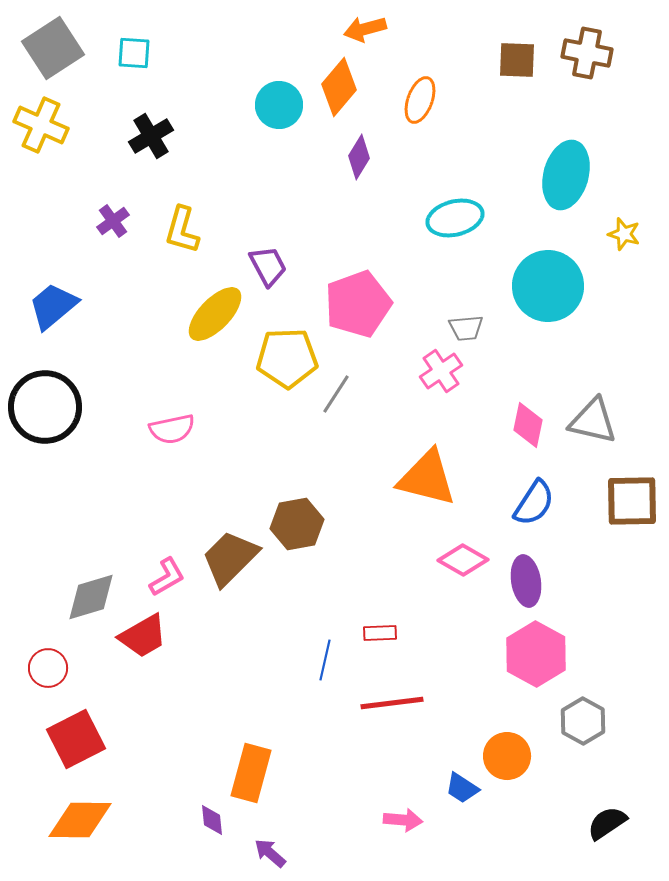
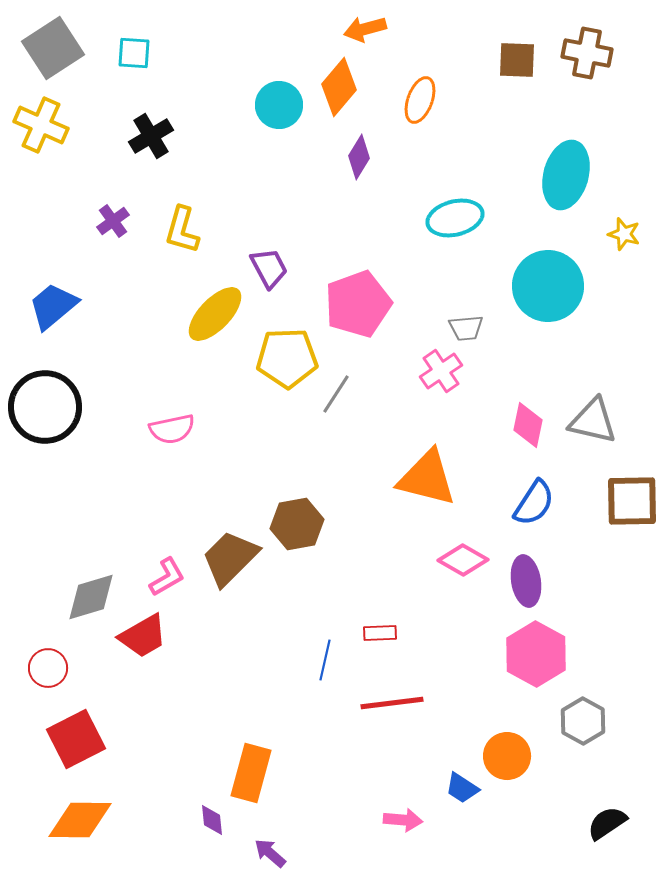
purple trapezoid at (268, 266): moved 1 px right, 2 px down
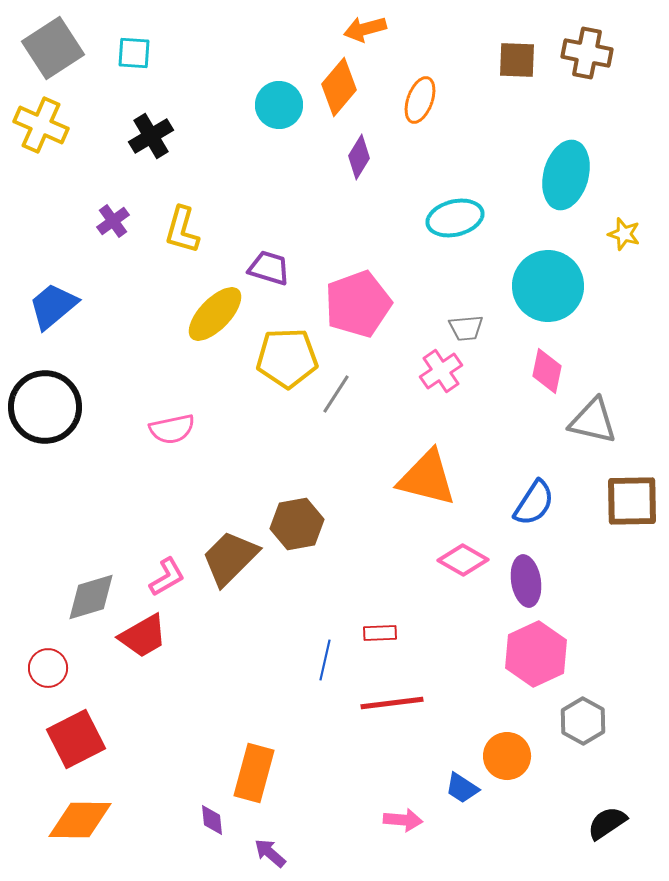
purple trapezoid at (269, 268): rotated 45 degrees counterclockwise
pink diamond at (528, 425): moved 19 px right, 54 px up
pink hexagon at (536, 654): rotated 6 degrees clockwise
orange rectangle at (251, 773): moved 3 px right
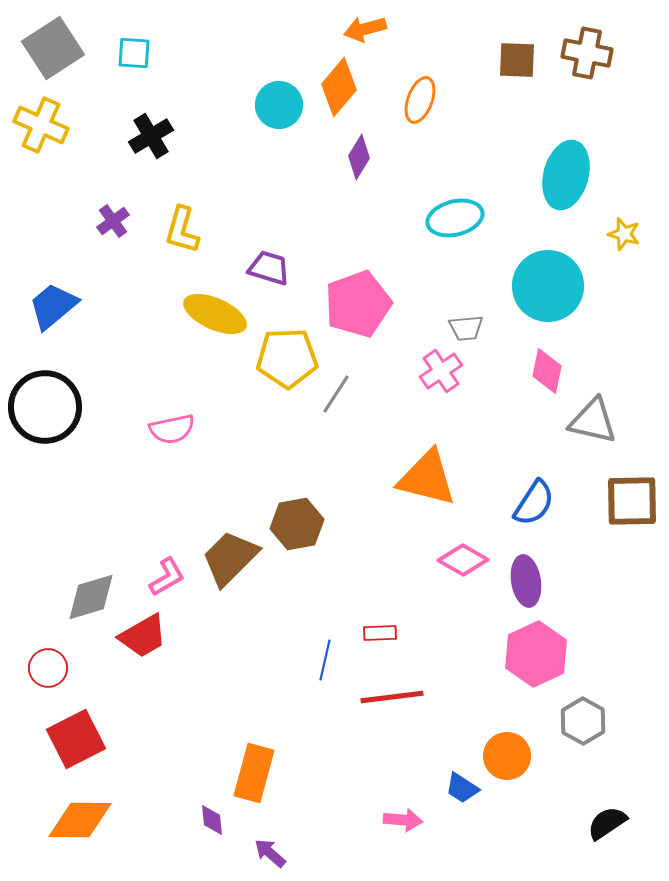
yellow ellipse at (215, 314): rotated 70 degrees clockwise
red line at (392, 703): moved 6 px up
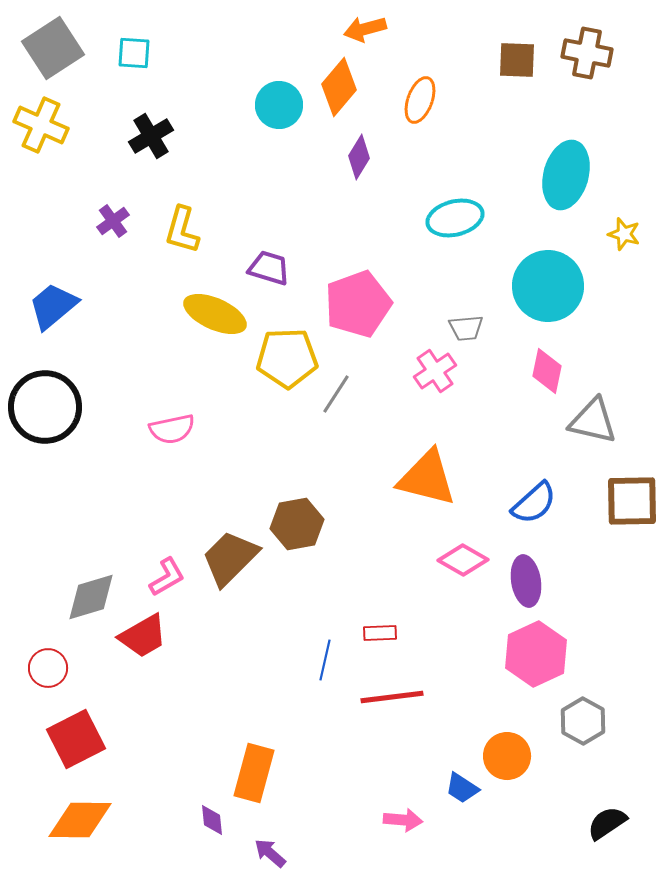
pink cross at (441, 371): moved 6 px left
blue semicircle at (534, 503): rotated 15 degrees clockwise
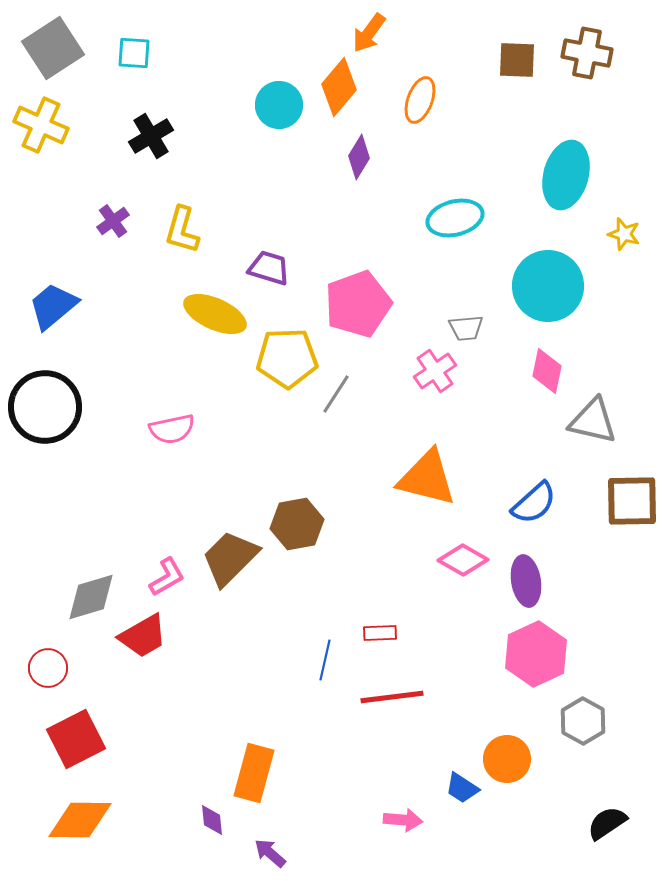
orange arrow at (365, 29): moved 4 px right, 4 px down; rotated 39 degrees counterclockwise
orange circle at (507, 756): moved 3 px down
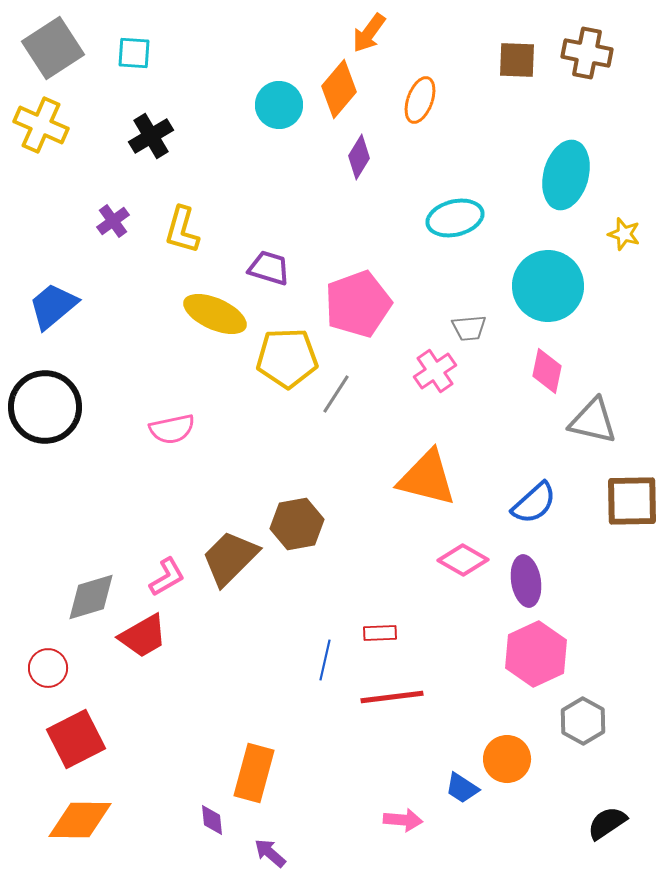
orange diamond at (339, 87): moved 2 px down
gray trapezoid at (466, 328): moved 3 px right
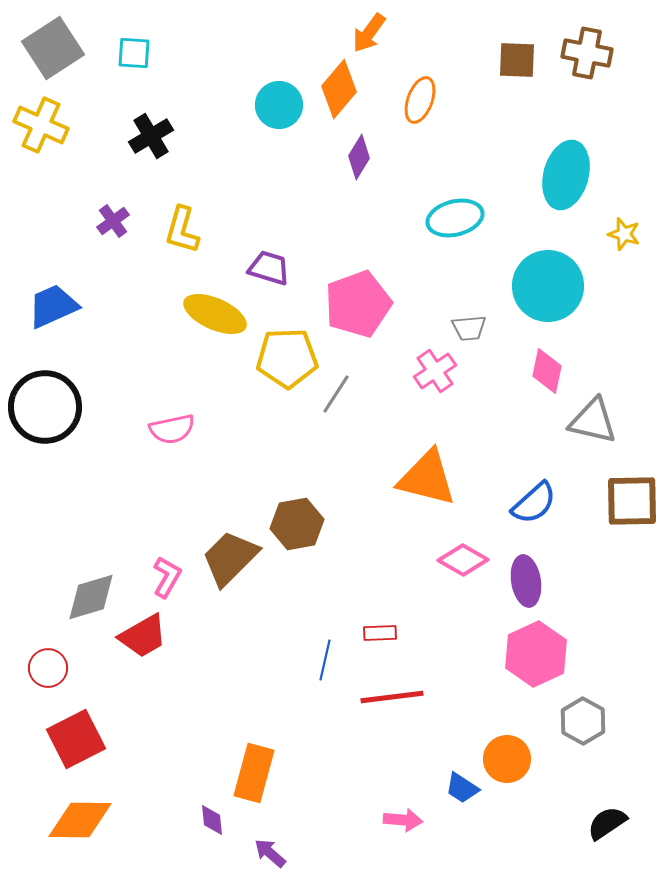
blue trapezoid at (53, 306): rotated 16 degrees clockwise
pink L-shape at (167, 577): rotated 30 degrees counterclockwise
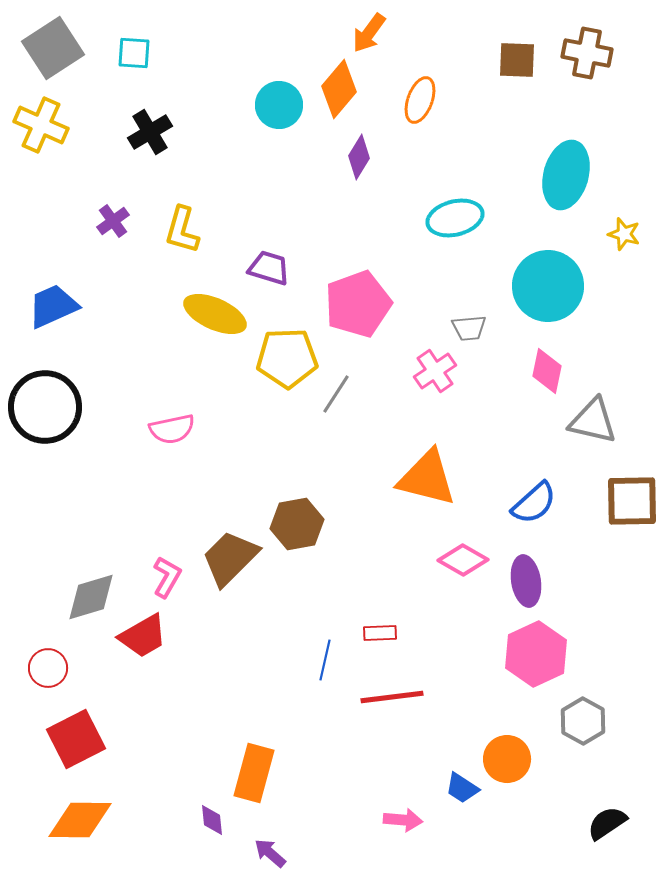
black cross at (151, 136): moved 1 px left, 4 px up
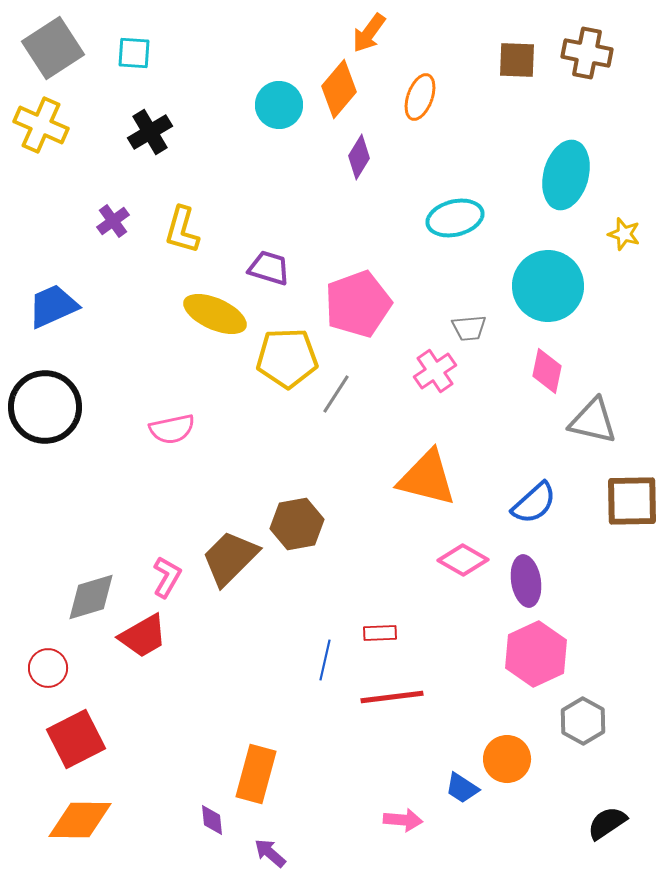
orange ellipse at (420, 100): moved 3 px up
orange rectangle at (254, 773): moved 2 px right, 1 px down
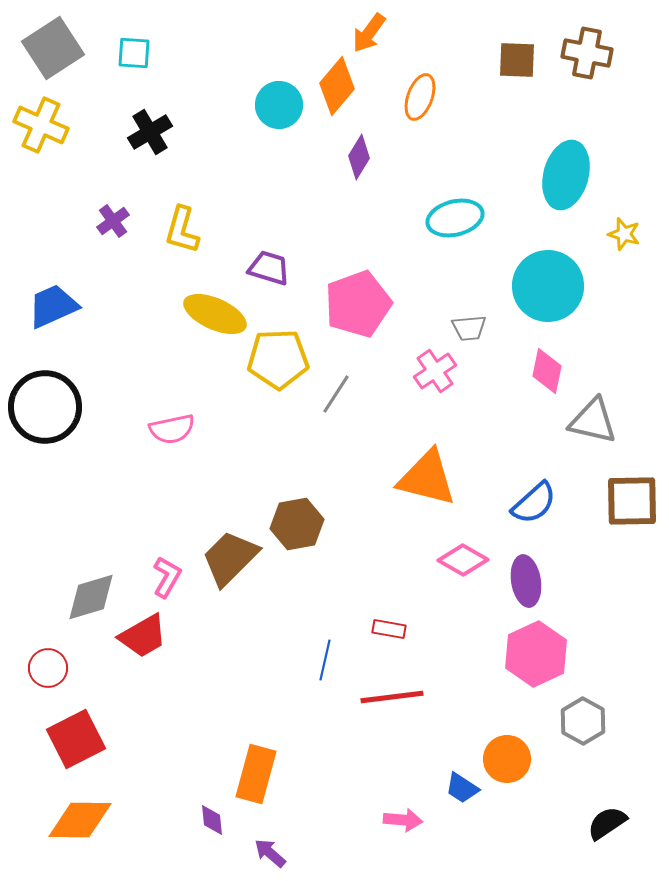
orange diamond at (339, 89): moved 2 px left, 3 px up
yellow pentagon at (287, 358): moved 9 px left, 1 px down
red rectangle at (380, 633): moved 9 px right, 4 px up; rotated 12 degrees clockwise
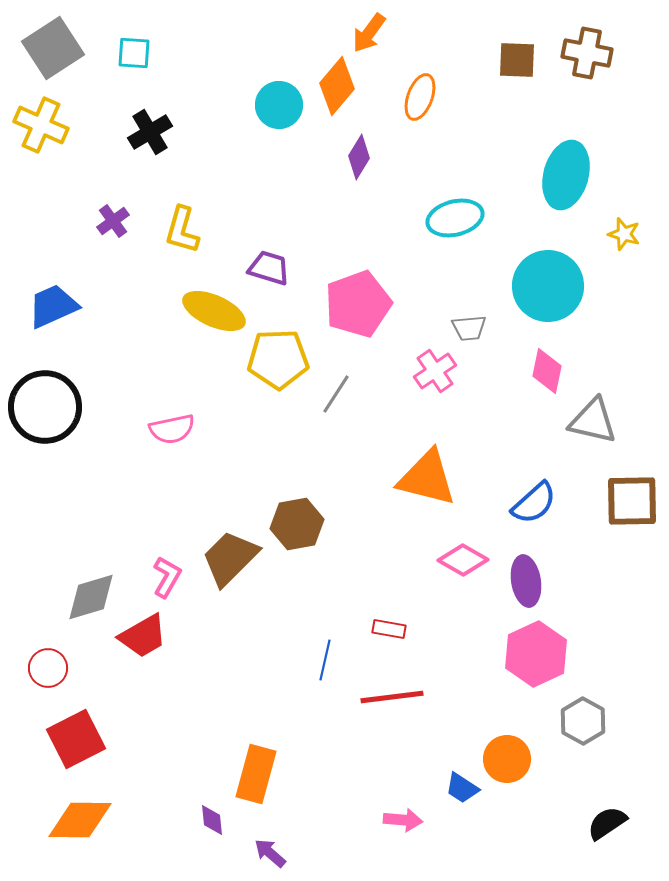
yellow ellipse at (215, 314): moved 1 px left, 3 px up
